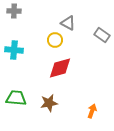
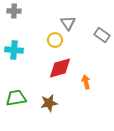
gray triangle: rotated 28 degrees clockwise
green trapezoid: rotated 15 degrees counterclockwise
orange arrow: moved 6 px left, 29 px up; rotated 32 degrees counterclockwise
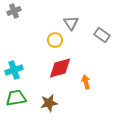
gray cross: rotated 24 degrees counterclockwise
gray triangle: moved 3 px right
cyan cross: moved 20 px down; rotated 24 degrees counterclockwise
